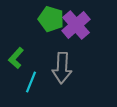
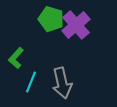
gray arrow: moved 15 px down; rotated 16 degrees counterclockwise
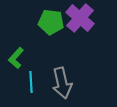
green pentagon: moved 3 px down; rotated 10 degrees counterclockwise
purple cross: moved 4 px right, 7 px up; rotated 8 degrees counterclockwise
cyan line: rotated 25 degrees counterclockwise
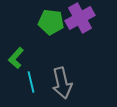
purple cross: rotated 20 degrees clockwise
cyan line: rotated 10 degrees counterclockwise
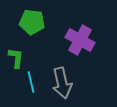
purple cross: moved 22 px down; rotated 32 degrees counterclockwise
green pentagon: moved 19 px left
green L-shape: rotated 145 degrees clockwise
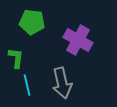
purple cross: moved 2 px left
cyan line: moved 4 px left, 3 px down
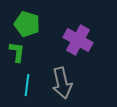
green pentagon: moved 5 px left, 2 px down; rotated 10 degrees clockwise
green L-shape: moved 1 px right, 6 px up
cyan line: rotated 20 degrees clockwise
